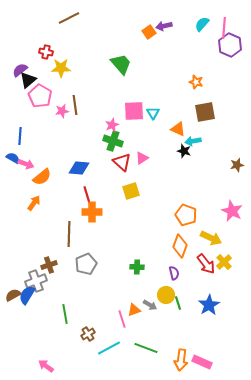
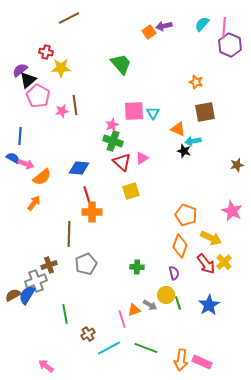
pink pentagon at (40, 96): moved 2 px left
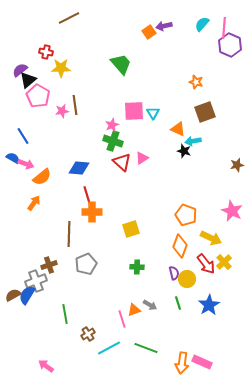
brown square at (205, 112): rotated 10 degrees counterclockwise
blue line at (20, 136): moved 3 px right; rotated 36 degrees counterclockwise
yellow square at (131, 191): moved 38 px down
yellow circle at (166, 295): moved 21 px right, 16 px up
orange arrow at (181, 360): moved 1 px right, 3 px down
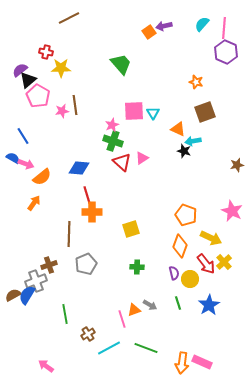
purple hexagon at (230, 45): moved 4 px left, 7 px down
yellow circle at (187, 279): moved 3 px right
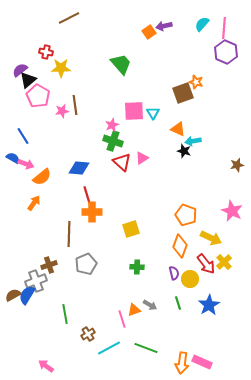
brown square at (205, 112): moved 22 px left, 19 px up
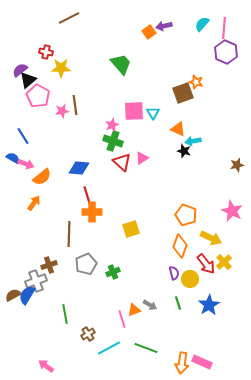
green cross at (137, 267): moved 24 px left, 5 px down; rotated 24 degrees counterclockwise
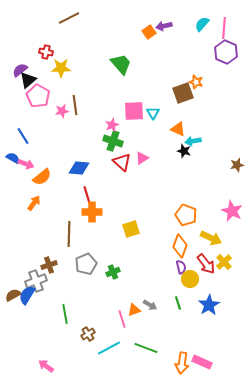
purple semicircle at (174, 273): moved 7 px right, 6 px up
